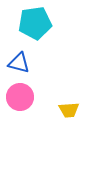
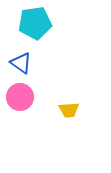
blue triangle: moved 2 px right; rotated 20 degrees clockwise
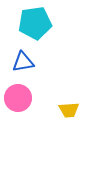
blue triangle: moved 2 px right, 1 px up; rotated 45 degrees counterclockwise
pink circle: moved 2 px left, 1 px down
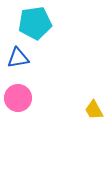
blue triangle: moved 5 px left, 4 px up
yellow trapezoid: moved 25 px right; rotated 65 degrees clockwise
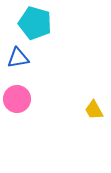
cyan pentagon: rotated 24 degrees clockwise
pink circle: moved 1 px left, 1 px down
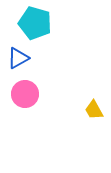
blue triangle: rotated 20 degrees counterclockwise
pink circle: moved 8 px right, 5 px up
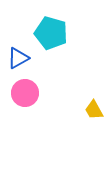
cyan pentagon: moved 16 px right, 10 px down
pink circle: moved 1 px up
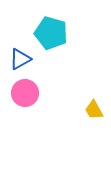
blue triangle: moved 2 px right, 1 px down
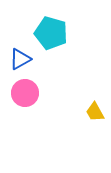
yellow trapezoid: moved 1 px right, 2 px down
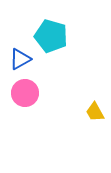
cyan pentagon: moved 3 px down
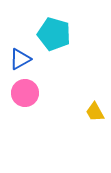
cyan pentagon: moved 3 px right, 2 px up
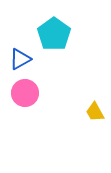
cyan pentagon: rotated 20 degrees clockwise
